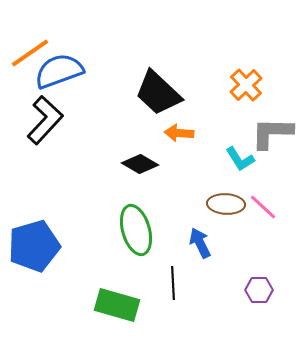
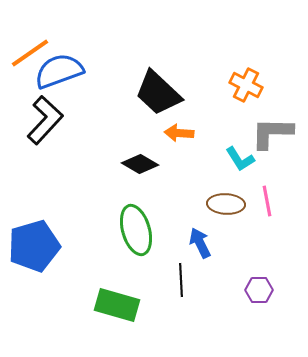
orange cross: rotated 20 degrees counterclockwise
pink line: moved 4 px right, 6 px up; rotated 36 degrees clockwise
black line: moved 8 px right, 3 px up
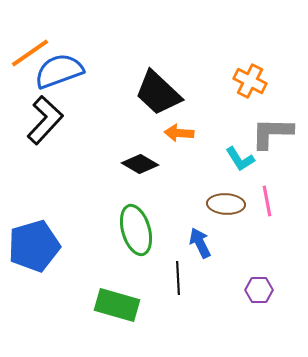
orange cross: moved 4 px right, 4 px up
black line: moved 3 px left, 2 px up
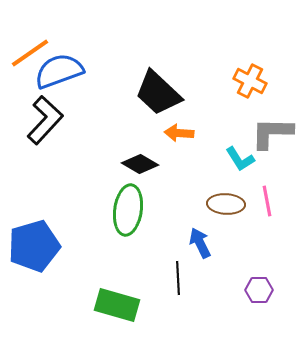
green ellipse: moved 8 px left, 20 px up; rotated 24 degrees clockwise
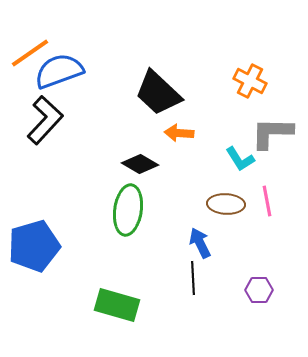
black line: moved 15 px right
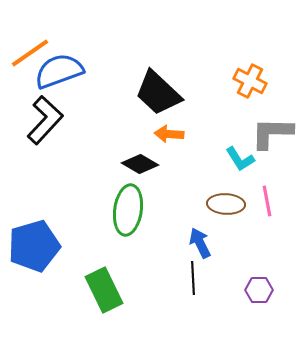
orange arrow: moved 10 px left, 1 px down
green rectangle: moved 13 px left, 15 px up; rotated 48 degrees clockwise
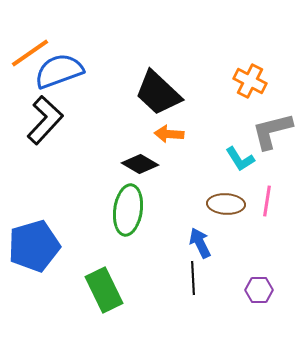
gray L-shape: moved 2 px up; rotated 15 degrees counterclockwise
pink line: rotated 20 degrees clockwise
